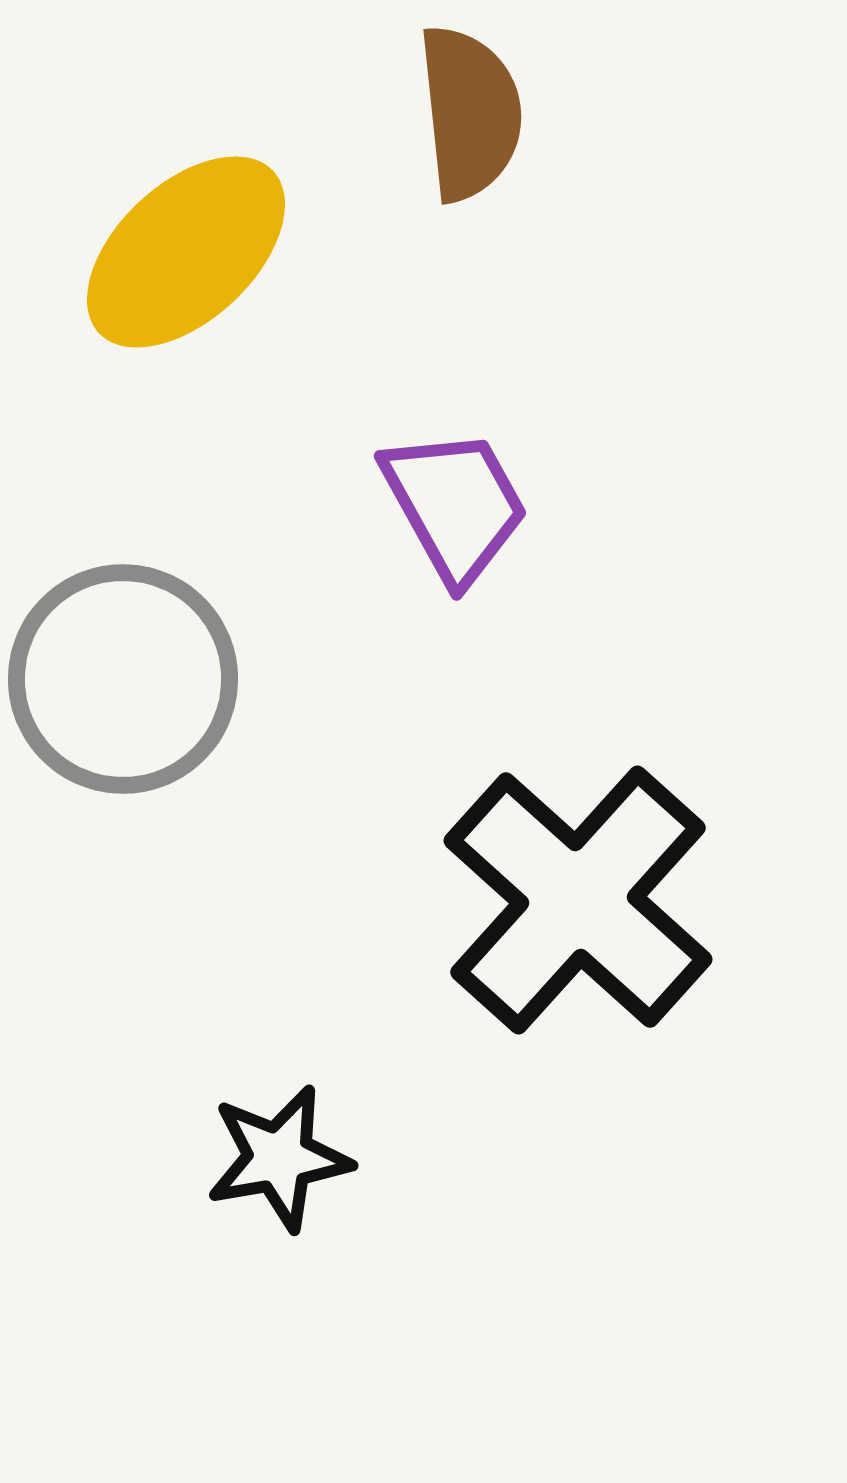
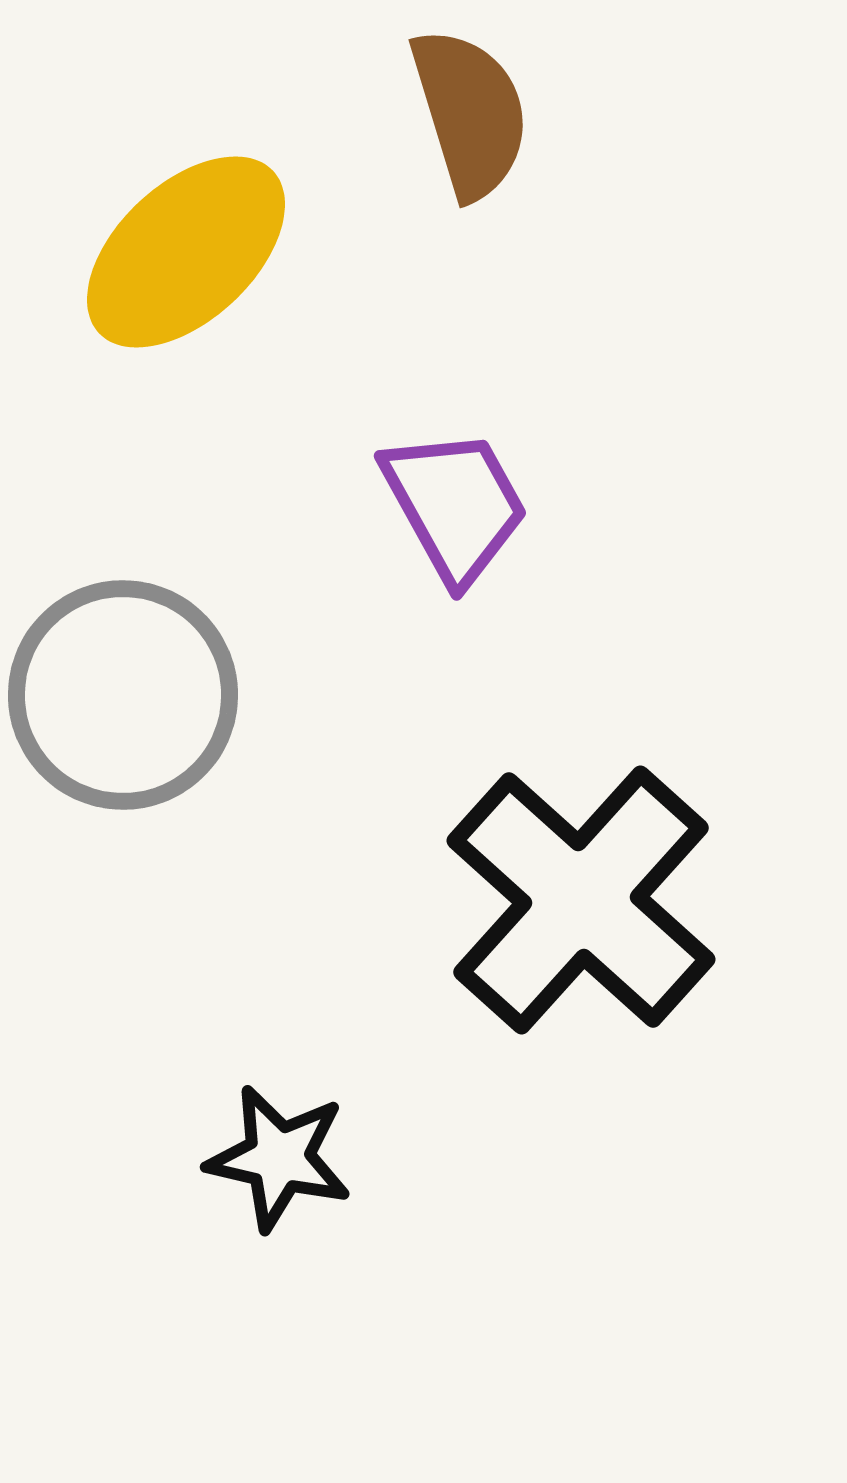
brown semicircle: rotated 11 degrees counterclockwise
gray circle: moved 16 px down
black cross: moved 3 px right
black star: rotated 23 degrees clockwise
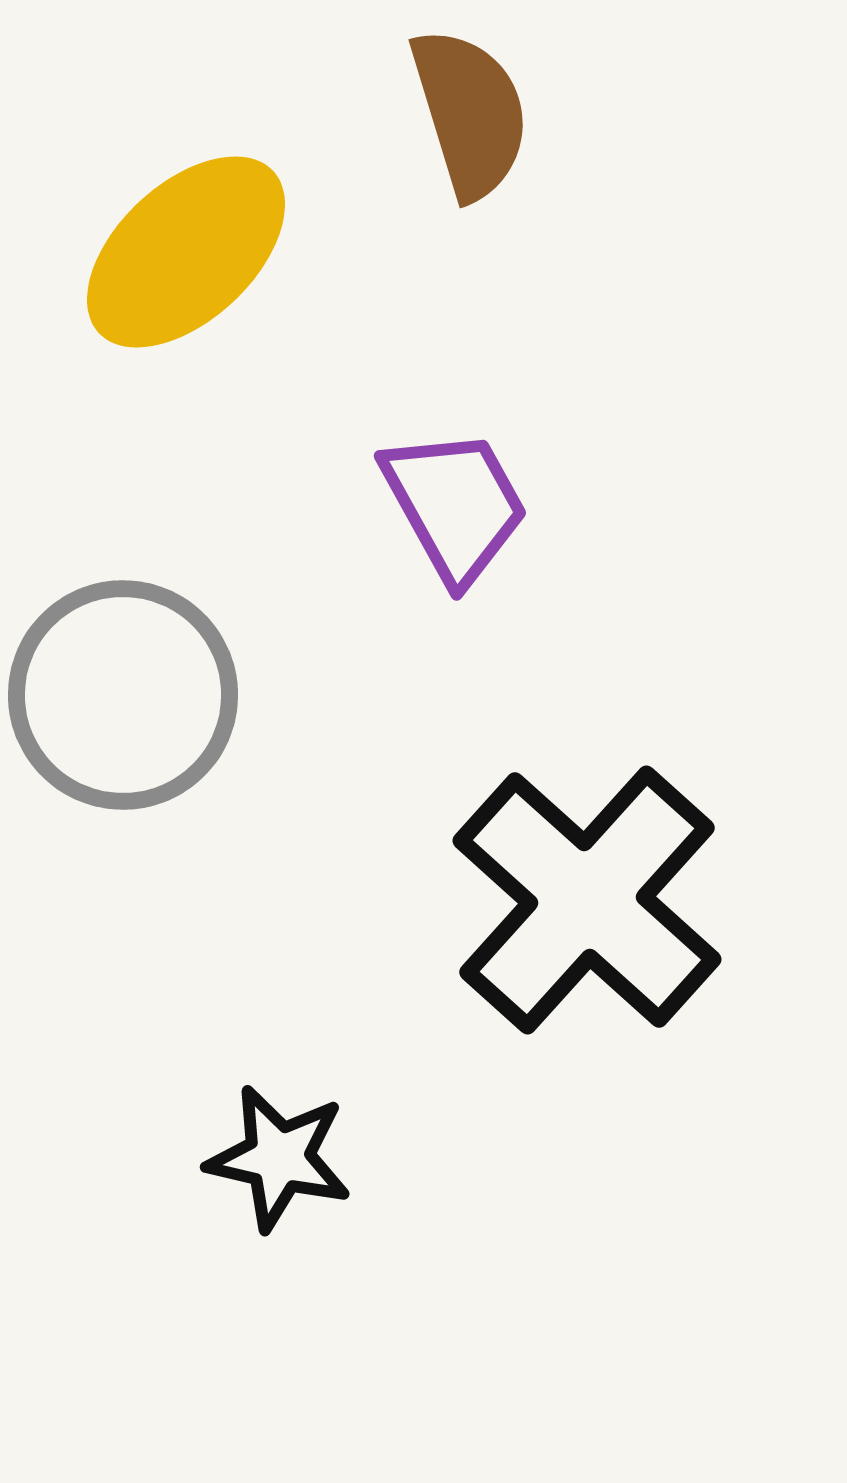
black cross: moved 6 px right
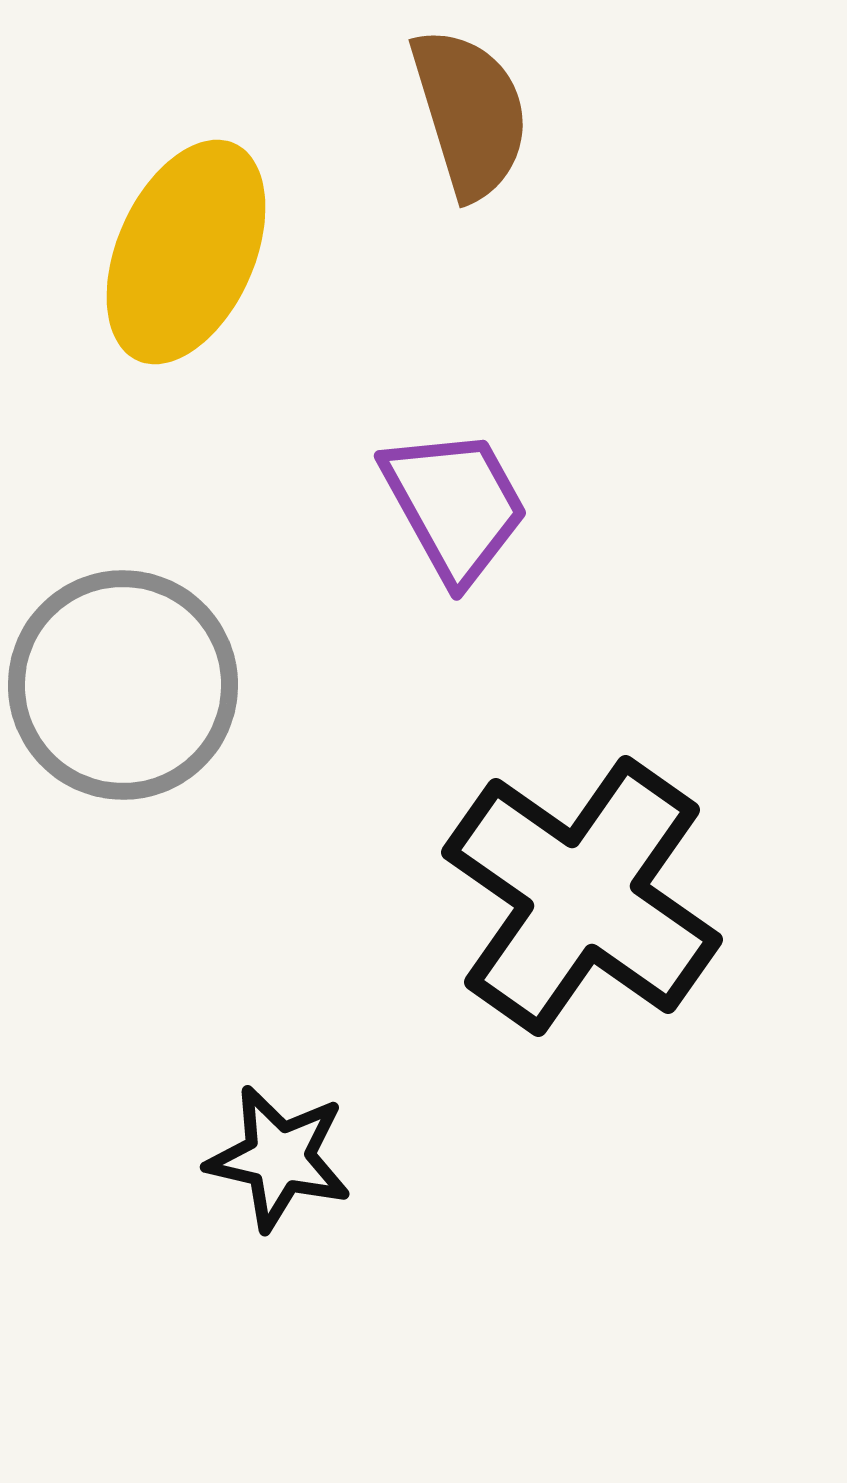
yellow ellipse: rotated 23 degrees counterclockwise
gray circle: moved 10 px up
black cross: moved 5 px left, 4 px up; rotated 7 degrees counterclockwise
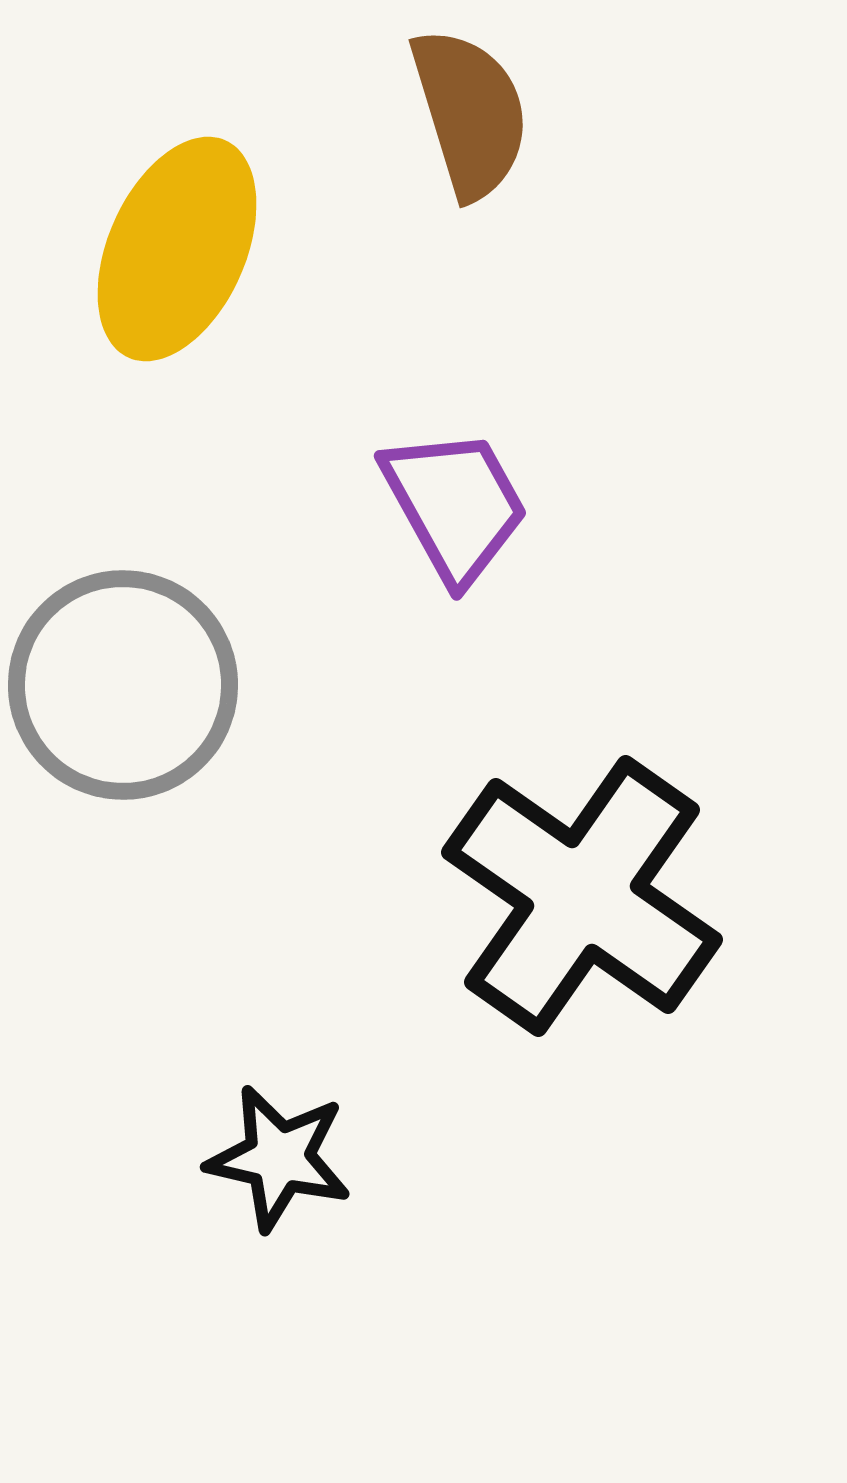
yellow ellipse: moved 9 px left, 3 px up
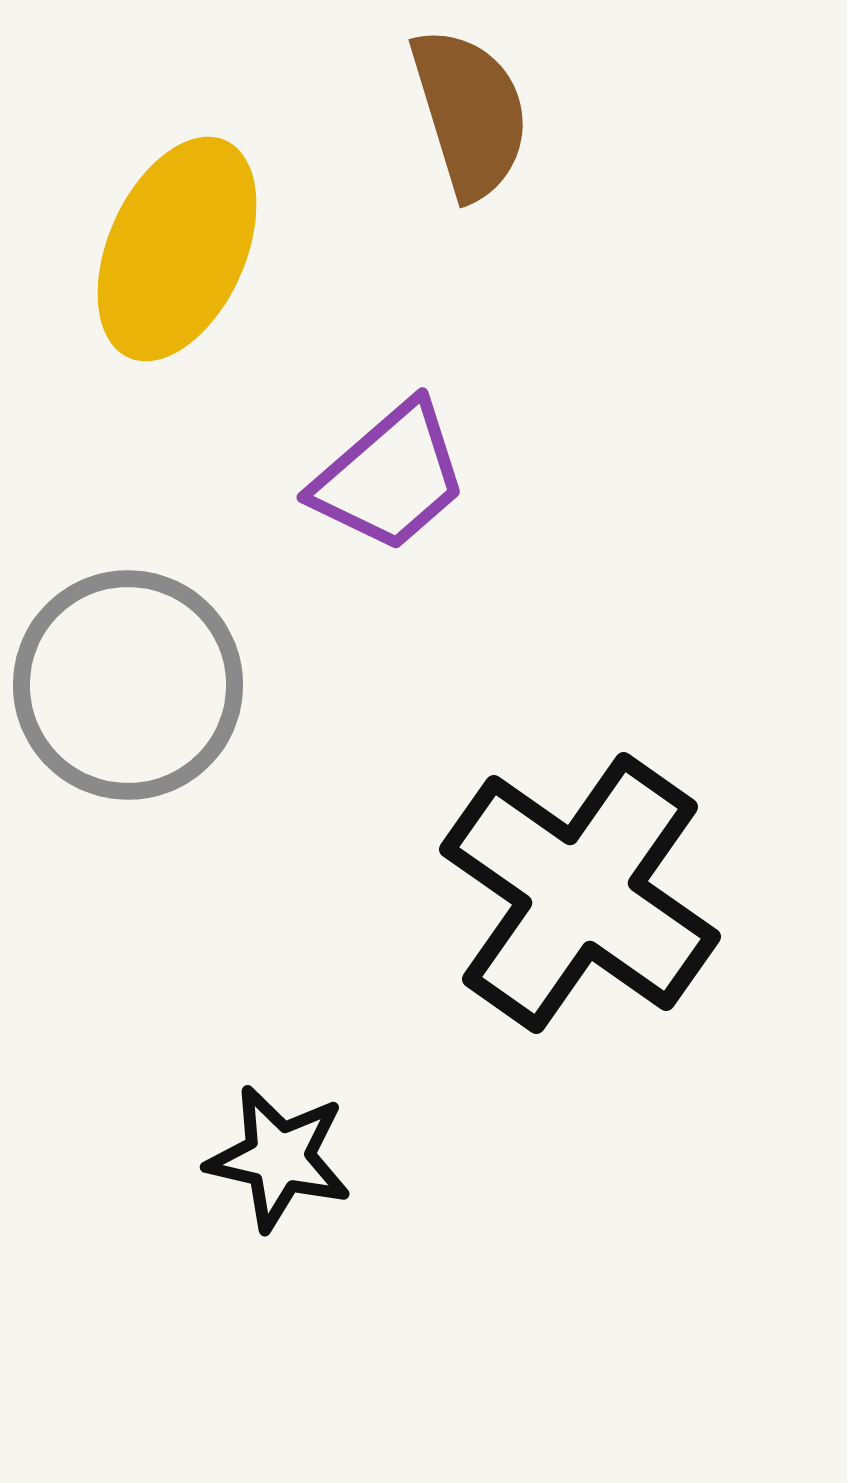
purple trapezoid: moved 65 px left, 28 px up; rotated 78 degrees clockwise
gray circle: moved 5 px right
black cross: moved 2 px left, 3 px up
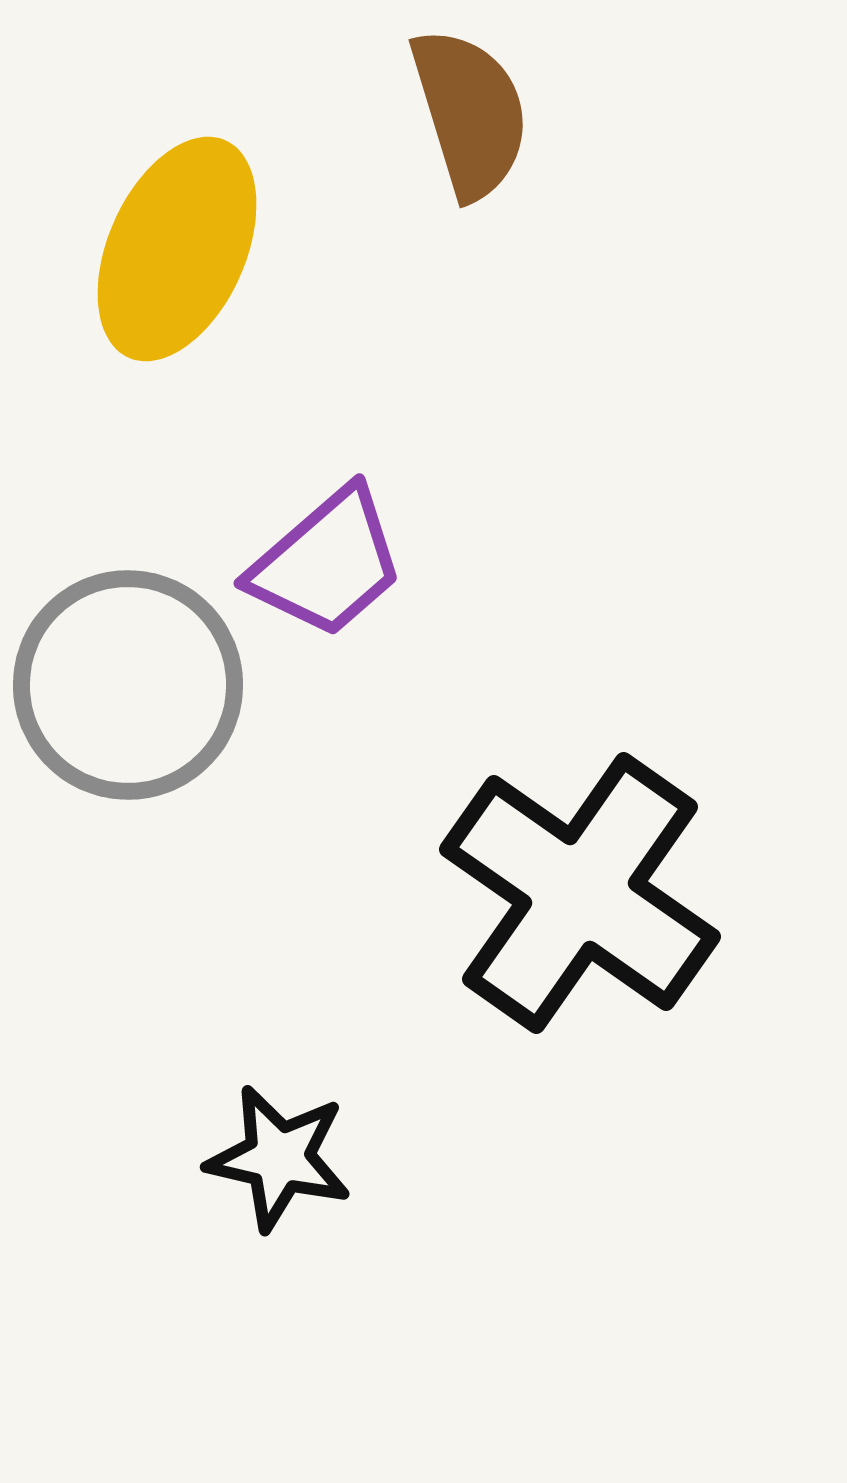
purple trapezoid: moved 63 px left, 86 px down
